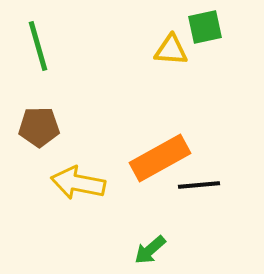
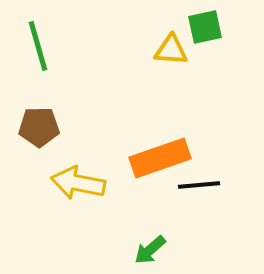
orange rectangle: rotated 10 degrees clockwise
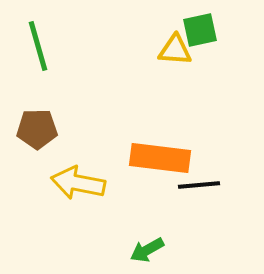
green square: moved 5 px left, 3 px down
yellow triangle: moved 4 px right
brown pentagon: moved 2 px left, 2 px down
orange rectangle: rotated 26 degrees clockwise
green arrow: moved 3 px left; rotated 12 degrees clockwise
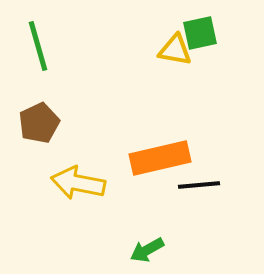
green square: moved 3 px down
yellow triangle: rotated 6 degrees clockwise
brown pentagon: moved 2 px right, 6 px up; rotated 24 degrees counterclockwise
orange rectangle: rotated 20 degrees counterclockwise
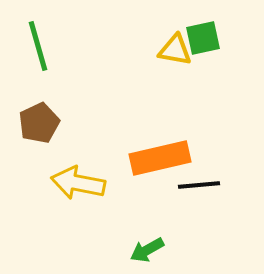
green square: moved 3 px right, 5 px down
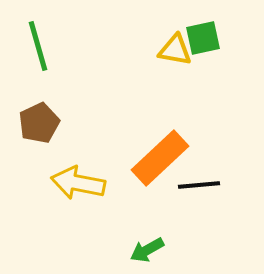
orange rectangle: rotated 30 degrees counterclockwise
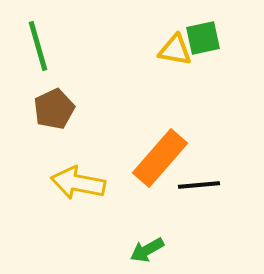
brown pentagon: moved 15 px right, 14 px up
orange rectangle: rotated 6 degrees counterclockwise
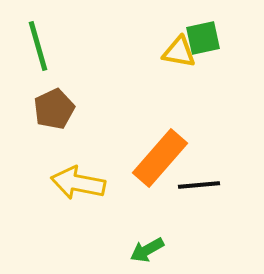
yellow triangle: moved 4 px right, 2 px down
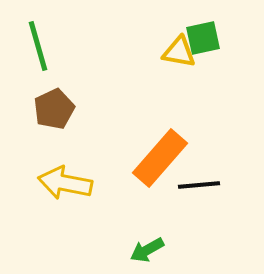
yellow arrow: moved 13 px left
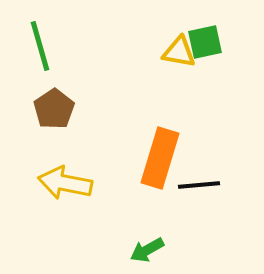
green square: moved 2 px right, 4 px down
green line: moved 2 px right
brown pentagon: rotated 9 degrees counterclockwise
orange rectangle: rotated 24 degrees counterclockwise
